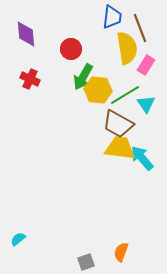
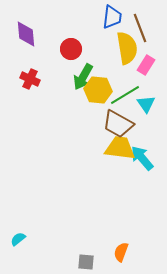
gray square: rotated 24 degrees clockwise
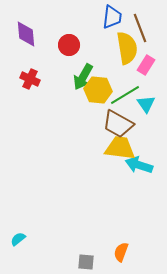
red circle: moved 2 px left, 4 px up
cyan arrow: moved 3 px left, 7 px down; rotated 32 degrees counterclockwise
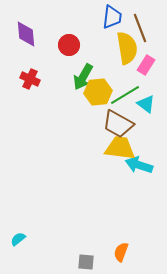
yellow hexagon: moved 2 px down; rotated 12 degrees counterclockwise
cyan triangle: rotated 18 degrees counterclockwise
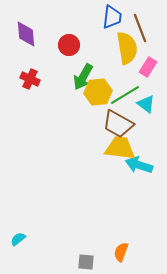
pink rectangle: moved 2 px right, 2 px down
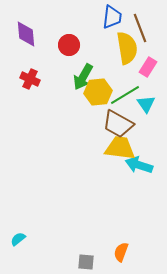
cyan triangle: rotated 18 degrees clockwise
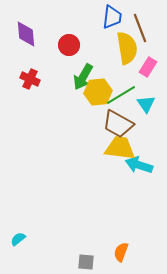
green line: moved 4 px left
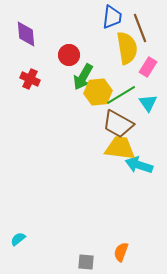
red circle: moved 10 px down
cyan triangle: moved 2 px right, 1 px up
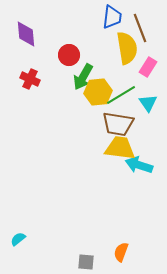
brown trapezoid: rotated 20 degrees counterclockwise
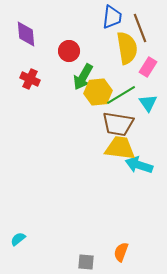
red circle: moved 4 px up
